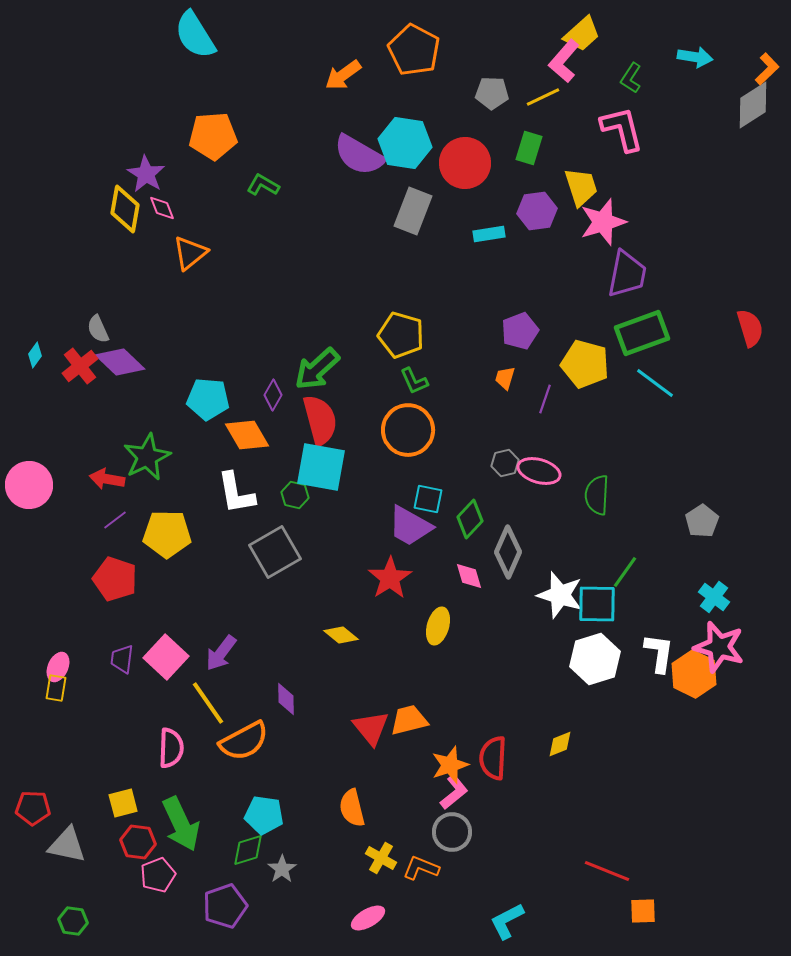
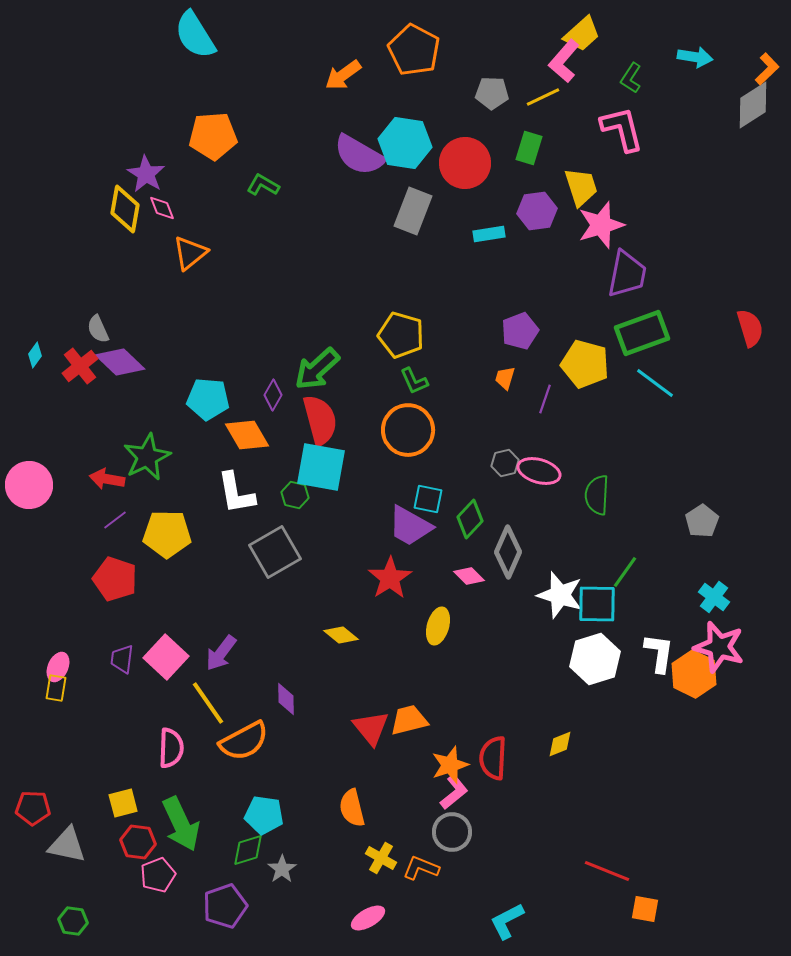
pink star at (603, 222): moved 2 px left, 3 px down
pink diamond at (469, 576): rotated 28 degrees counterclockwise
orange square at (643, 911): moved 2 px right, 2 px up; rotated 12 degrees clockwise
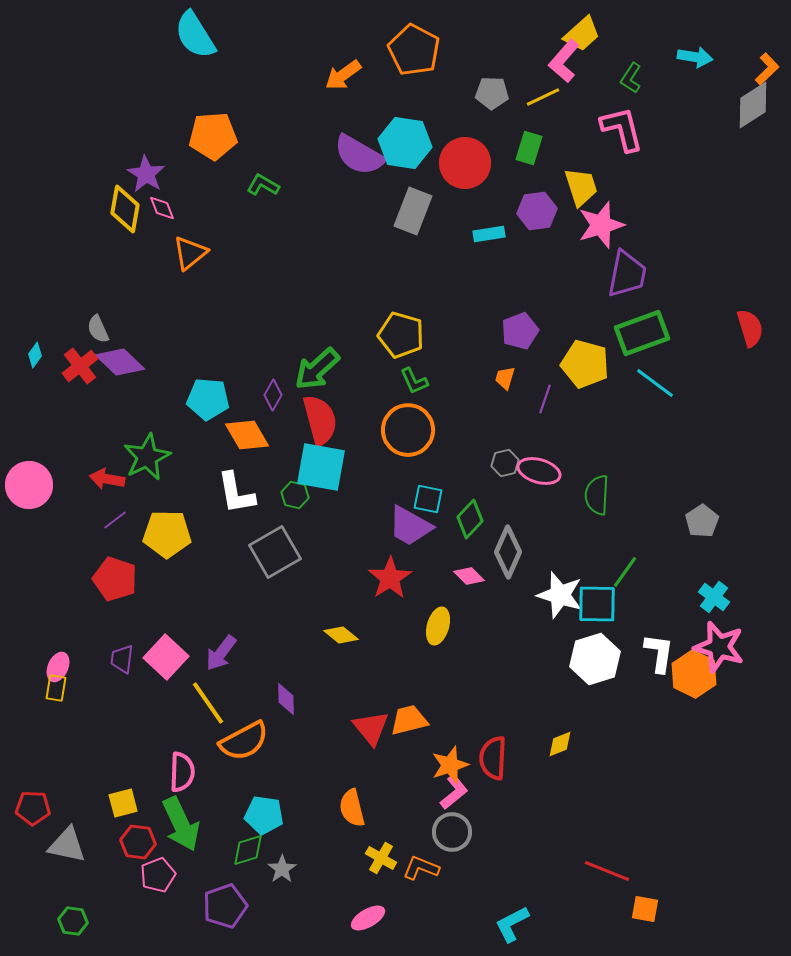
pink semicircle at (171, 748): moved 11 px right, 24 px down
cyan L-shape at (507, 921): moved 5 px right, 3 px down
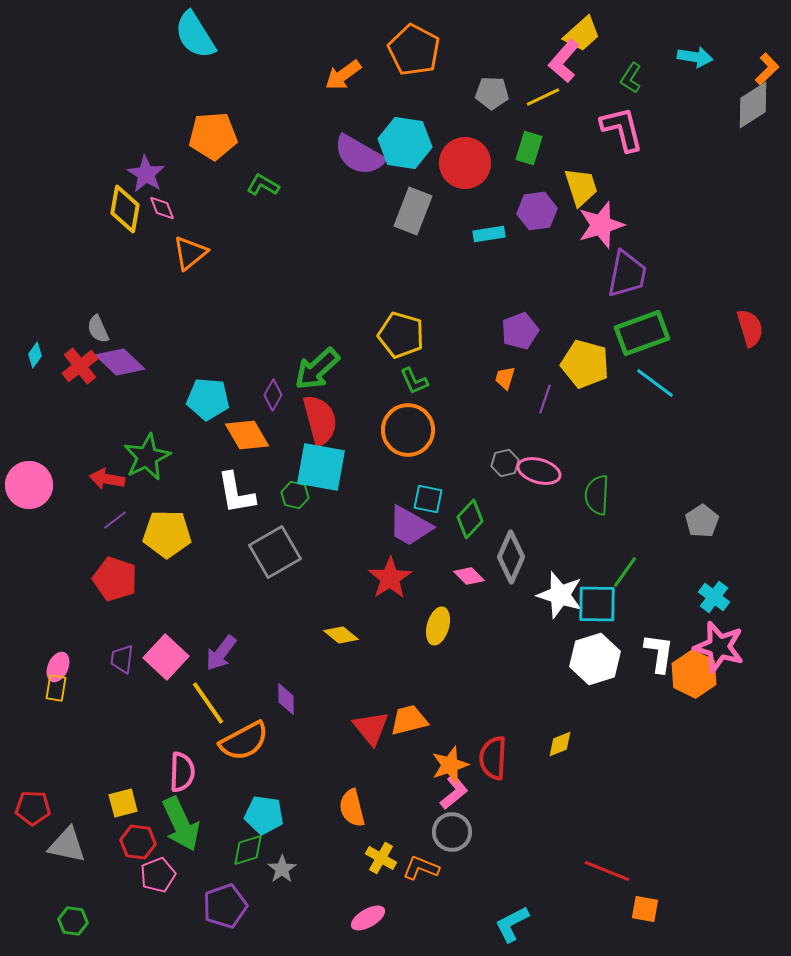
gray diamond at (508, 552): moved 3 px right, 5 px down
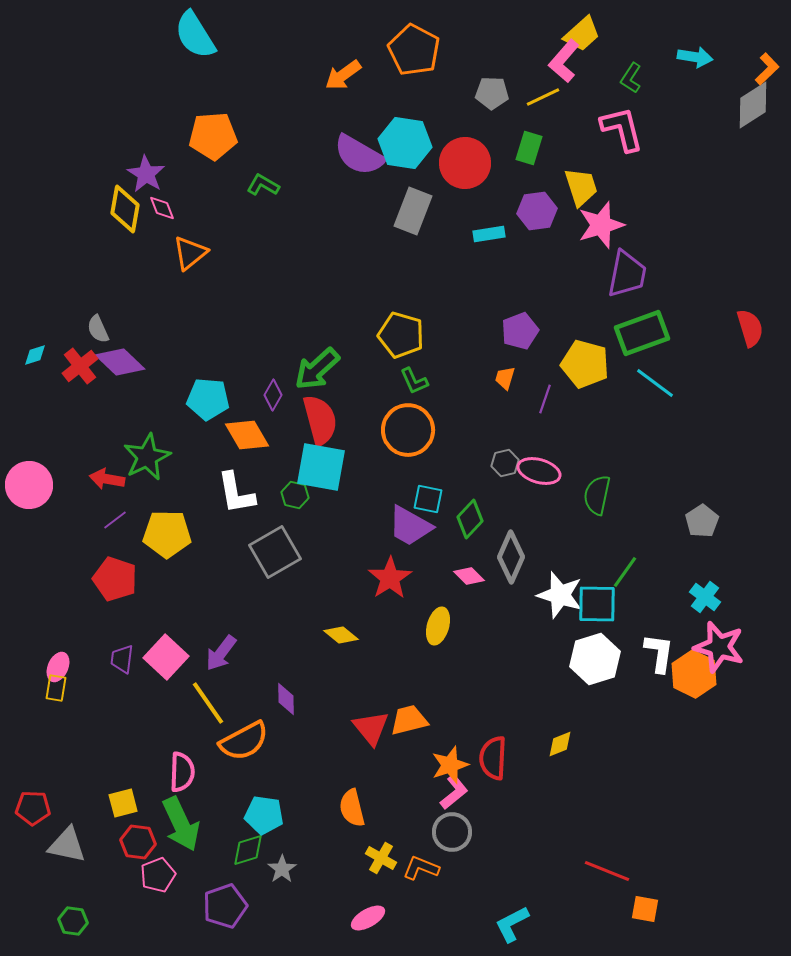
cyan diamond at (35, 355): rotated 35 degrees clockwise
green semicircle at (597, 495): rotated 9 degrees clockwise
cyan cross at (714, 597): moved 9 px left
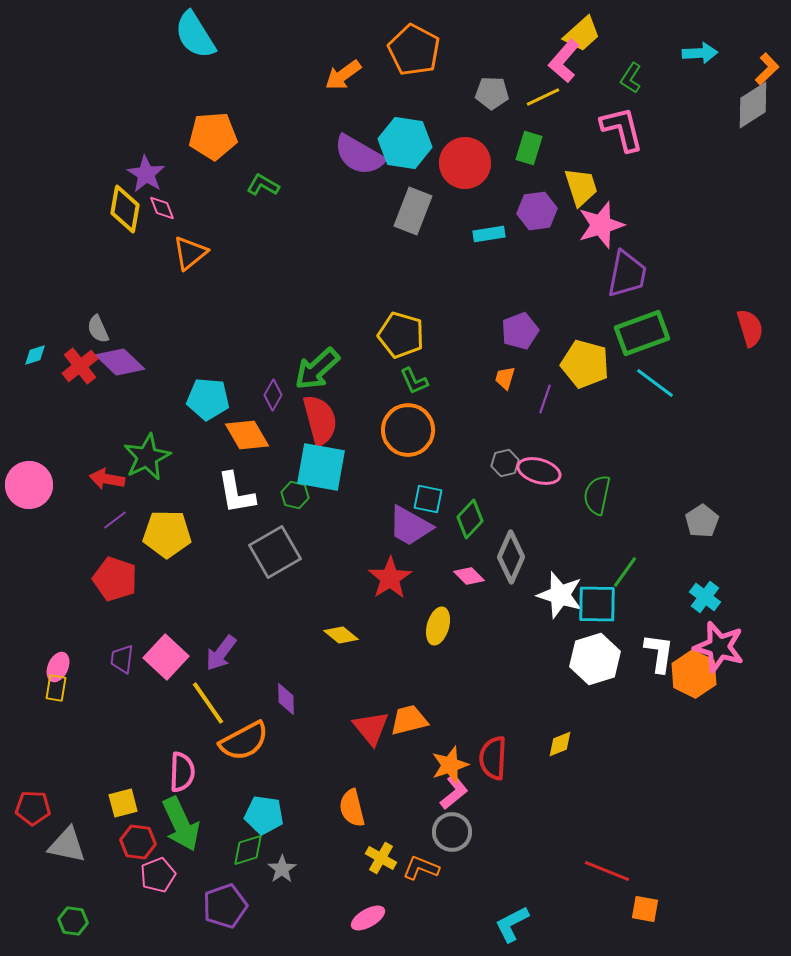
cyan arrow at (695, 57): moved 5 px right, 4 px up; rotated 12 degrees counterclockwise
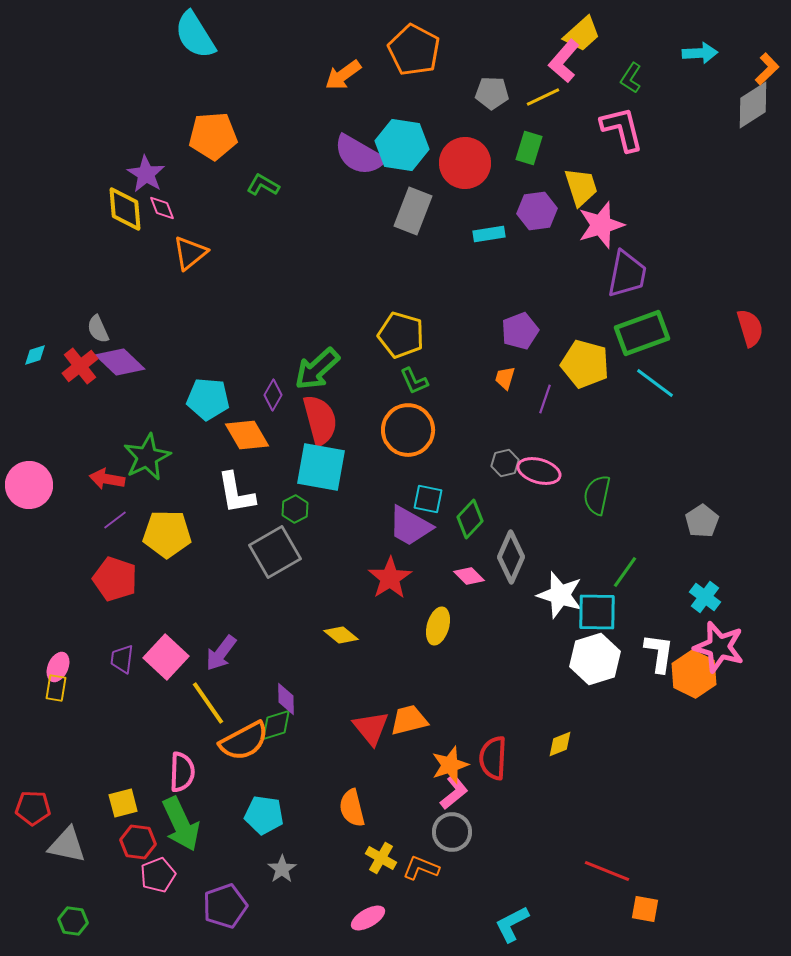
cyan hexagon at (405, 143): moved 3 px left, 2 px down
yellow diamond at (125, 209): rotated 15 degrees counterclockwise
green hexagon at (295, 495): moved 14 px down; rotated 20 degrees clockwise
cyan square at (597, 604): moved 8 px down
green diamond at (248, 850): moved 28 px right, 125 px up
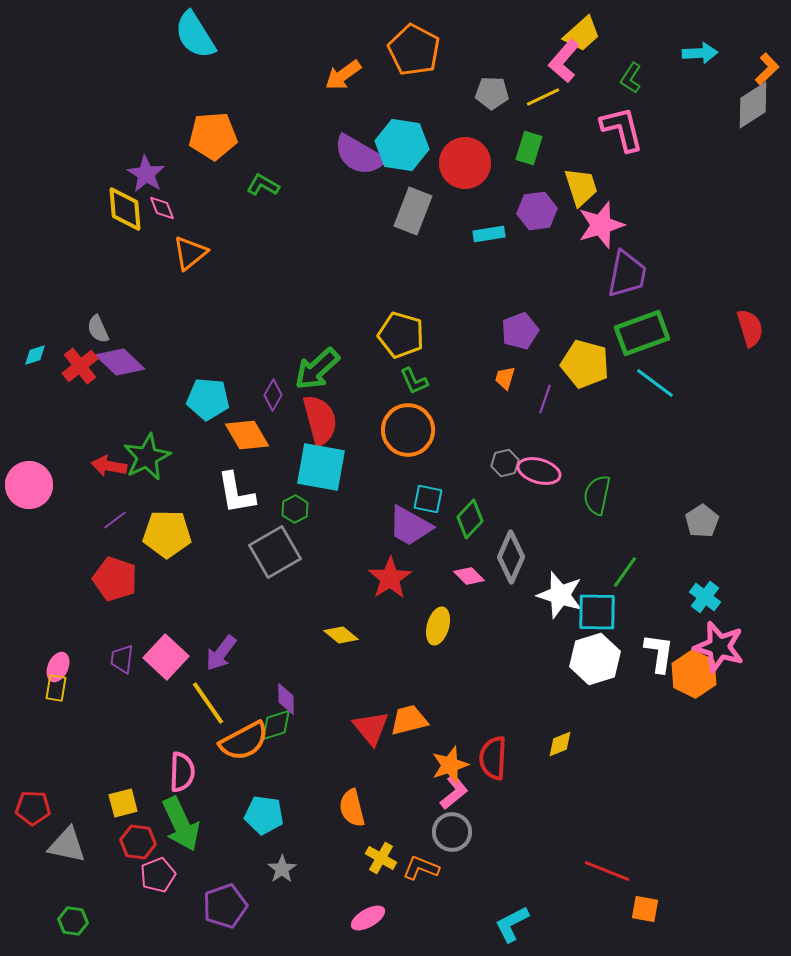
red arrow at (107, 479): moved 2 px right, 13 px up
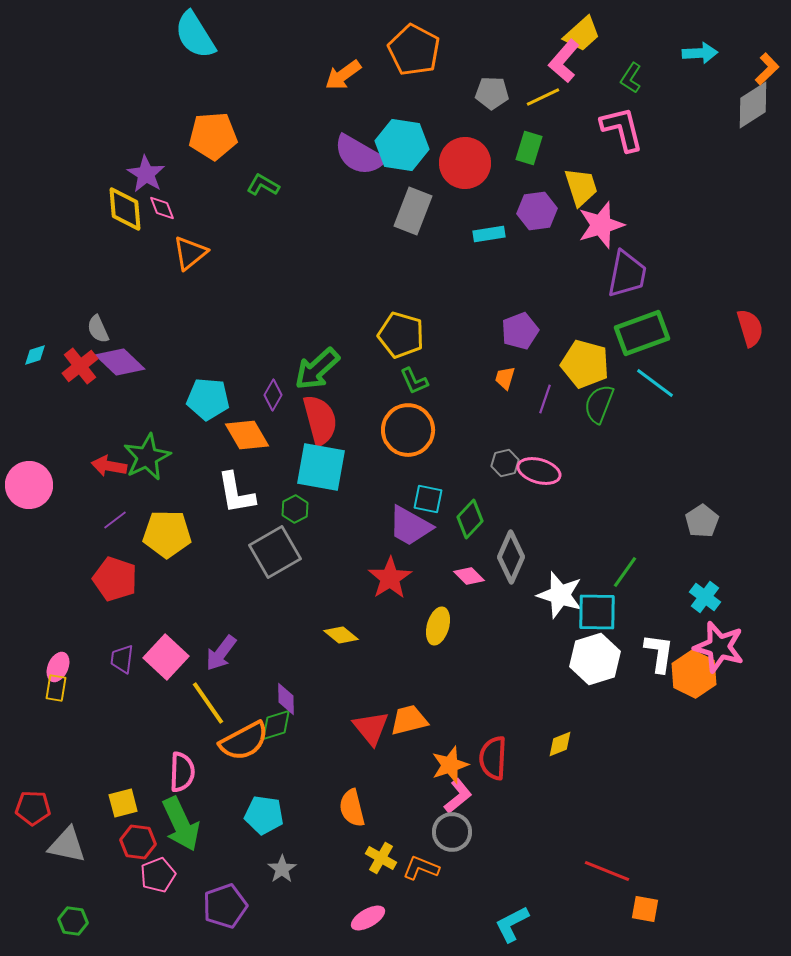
green semicircle at (597, 495): moved 2 px right, 91 px up; rotated 9 degrees clockwise
pink L-shape at (454, 792): moved 4 px right, 4 px down
